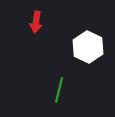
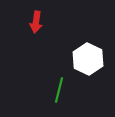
white hexagon: moved 12 px down
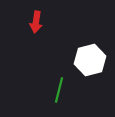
white hexagon: moved 2 px right, 1 px down; rotated 20 degrees clockwise
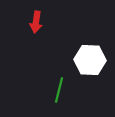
white hexagon: rotated 16 degrees clockwise
